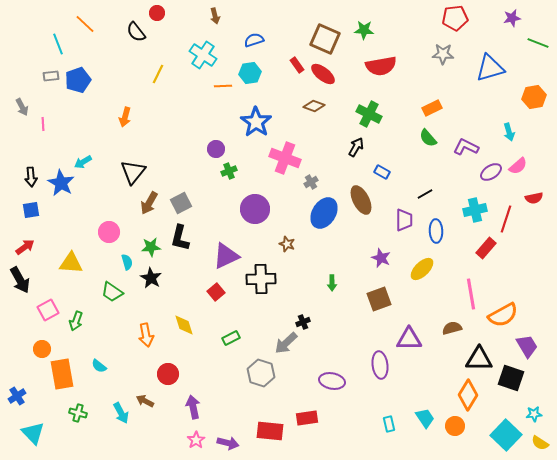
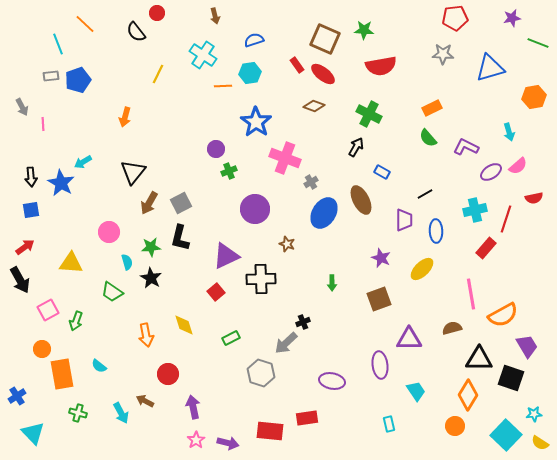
cyan trapezoid at (425, 418): moved 9 px left, 27 px up
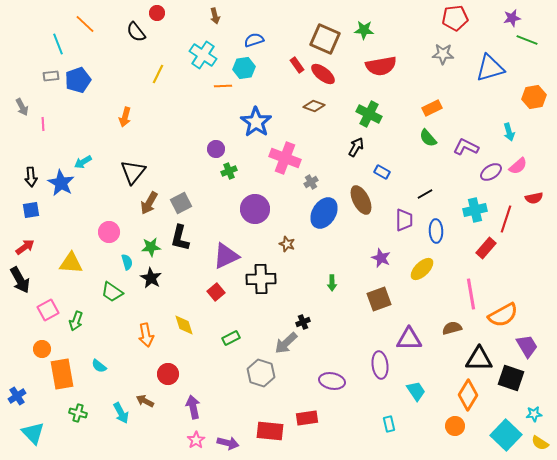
green line at (538, 43): moved 11 px left, 3 px up
cyan hexagon at (250, 73): moved 6 px left, 5 px up
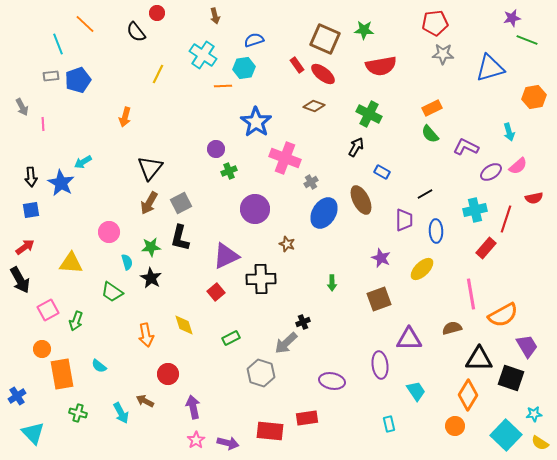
red pentagon at (455, 18): moved 20 px left, 5 px down
green semicircle at (428, 138): moved 2 px right, 4 px up
black triangle at (133, 172): moved 17 px right, 4 px up
